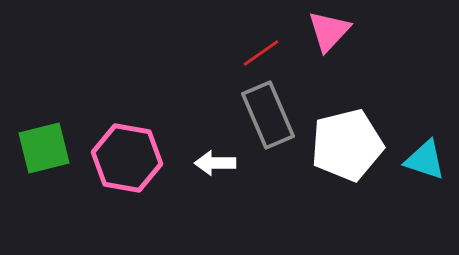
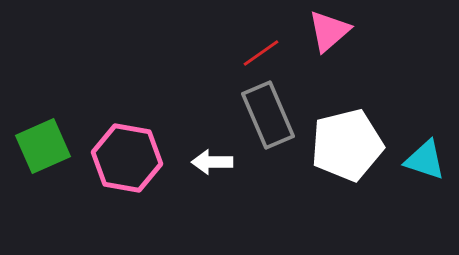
pink triangle: rotated 6 degrees clockwise
green square: moved 1 px left, 2 px up; rotated 10 degrees counterclockwise
white arrow: moved 3 px left, 1 px up
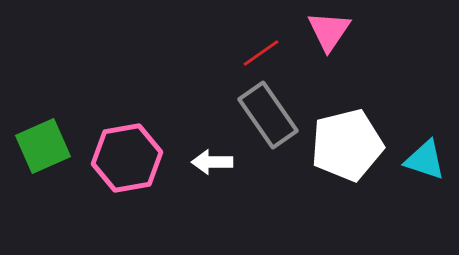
pink triangle: rotated 15 degrees counterclockwise
gray rectangle: rotated 12 degrees counterclockwise
pink hexagon: rotated 20 degrees counterclockwise
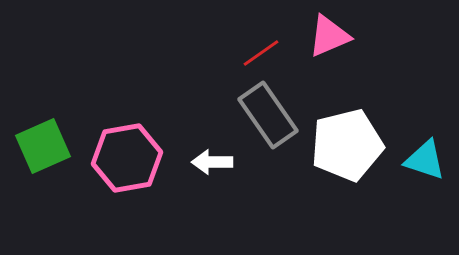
pink triangle: moved 5 px down; rotated 33 degrees clockwise
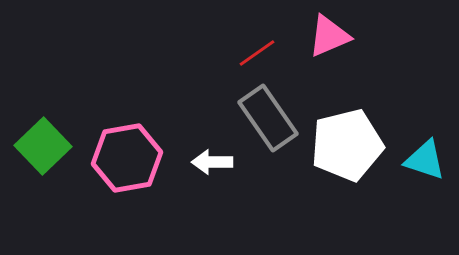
red line: moved 4 px left
gray rectangle: moved 3 px down
green square: rotated 20 degrees counterclockwise
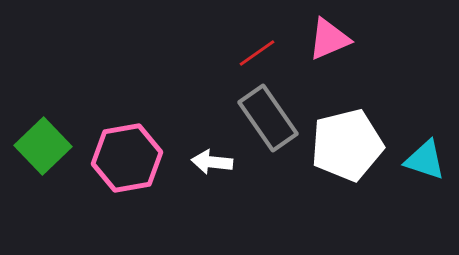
pink triangle: moved 3 px down
white arrow: rotated 6 degrees clockwise
